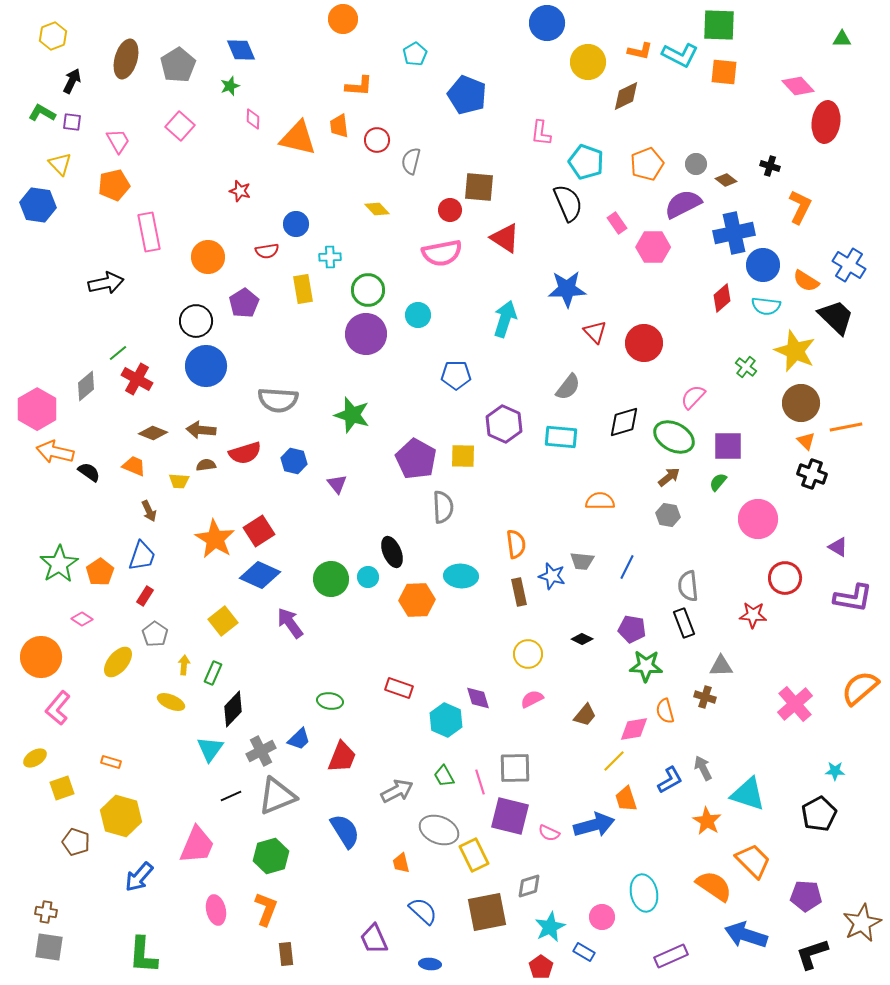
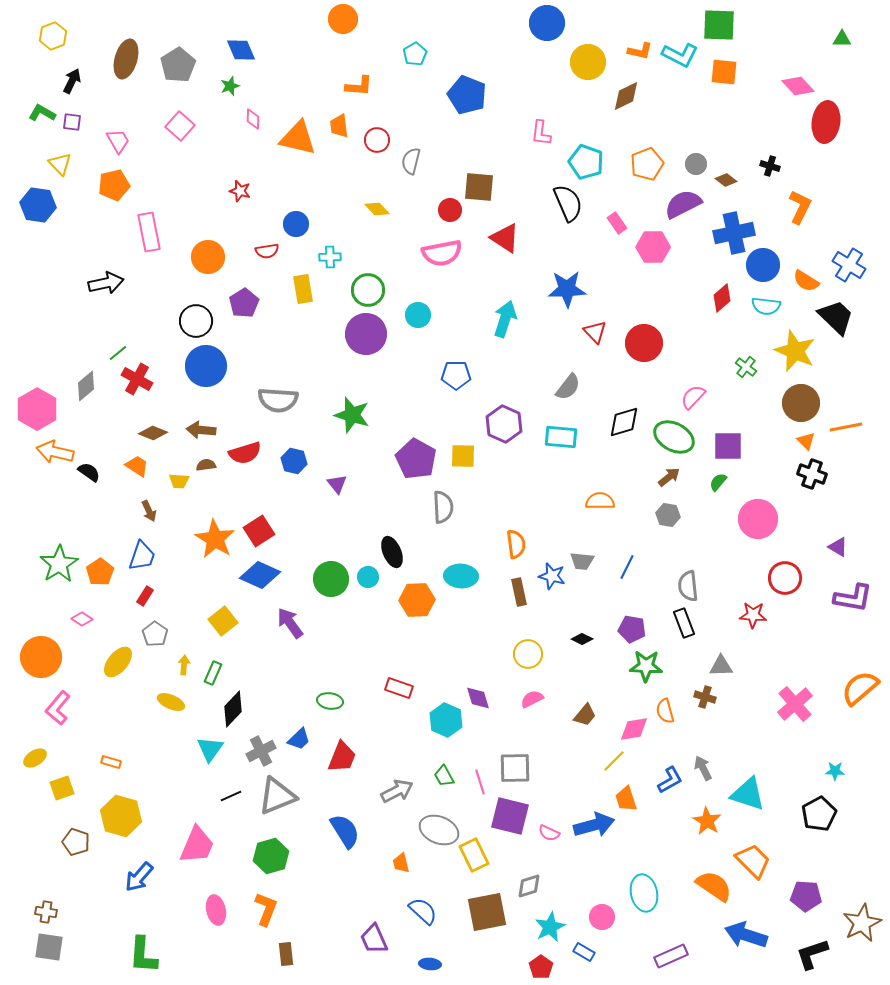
orange trapezoid at (134, 466): moved 3 px right; rotated 10 degrees clockwise
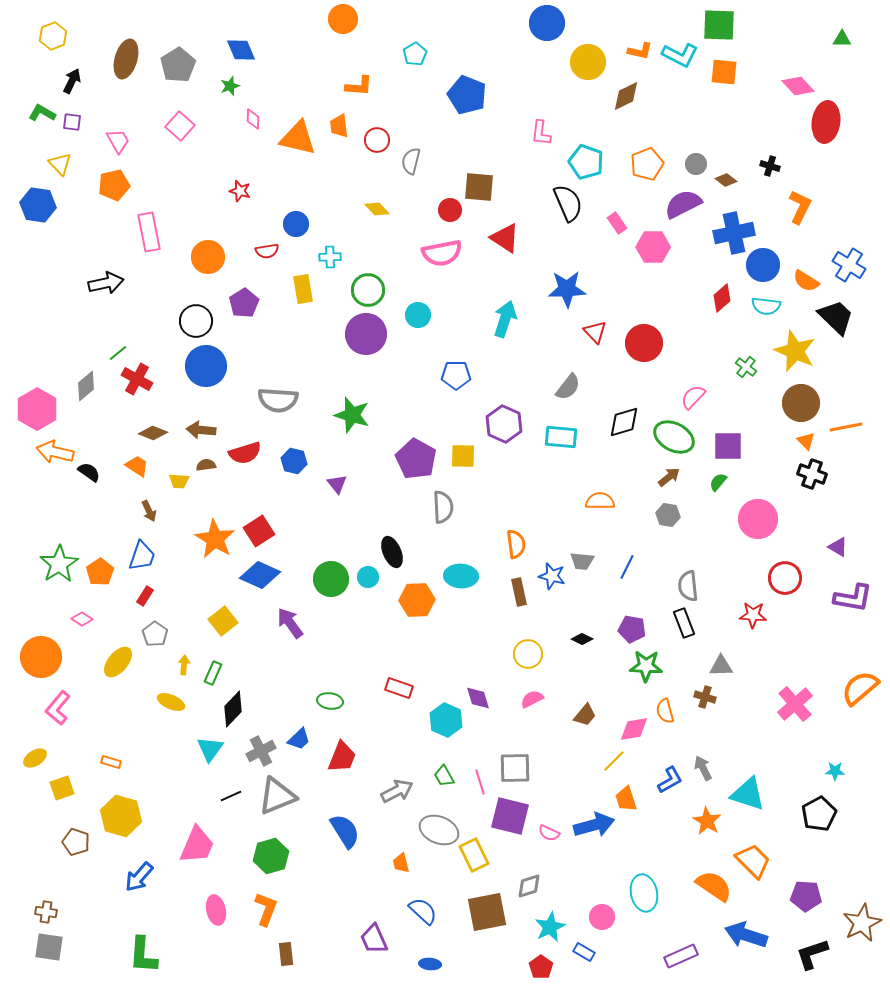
purple rectangle at (671, 956): moved 10 px right
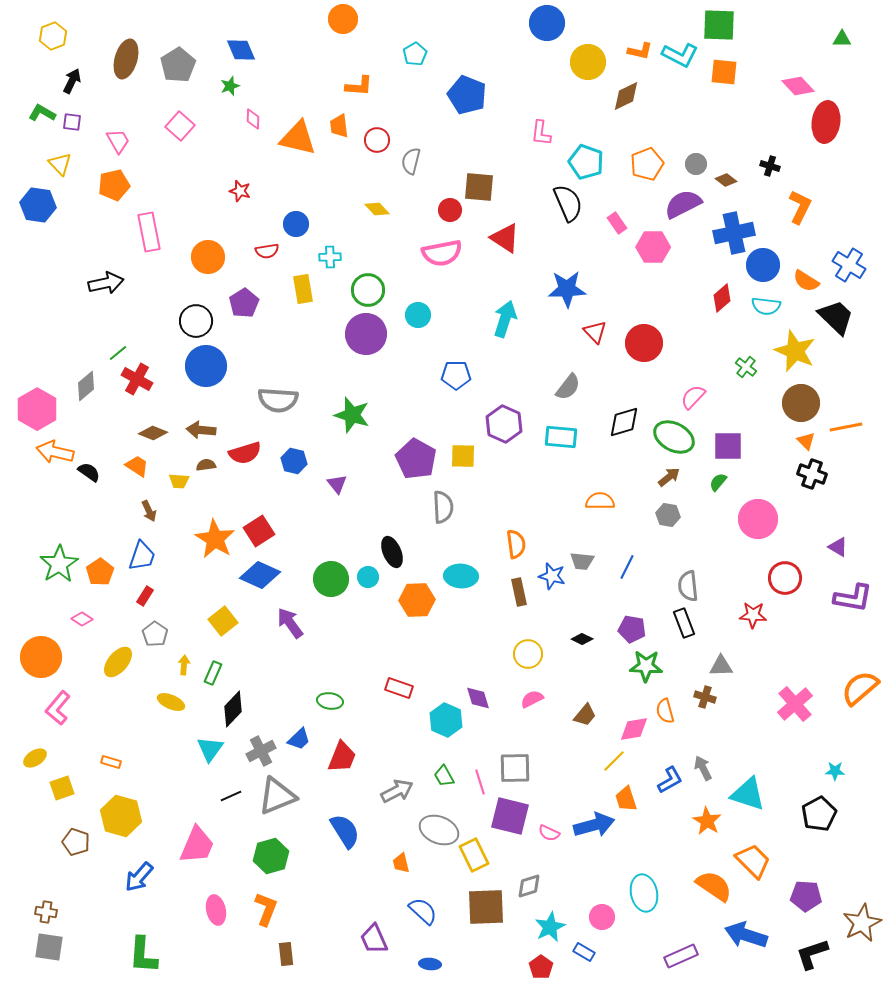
brown square at (487, 912): moved 1 px left, 5 px up; rotated 9 degrees clockwise
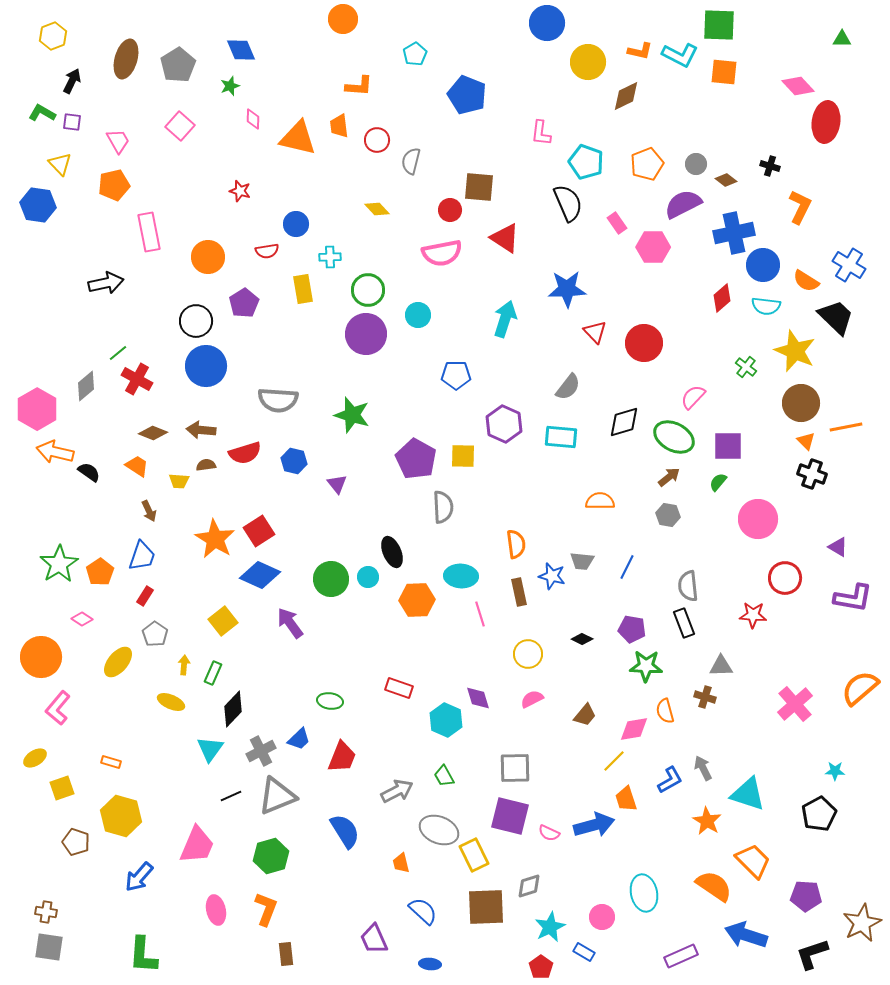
pink line at (480, 782): moved 168 px up
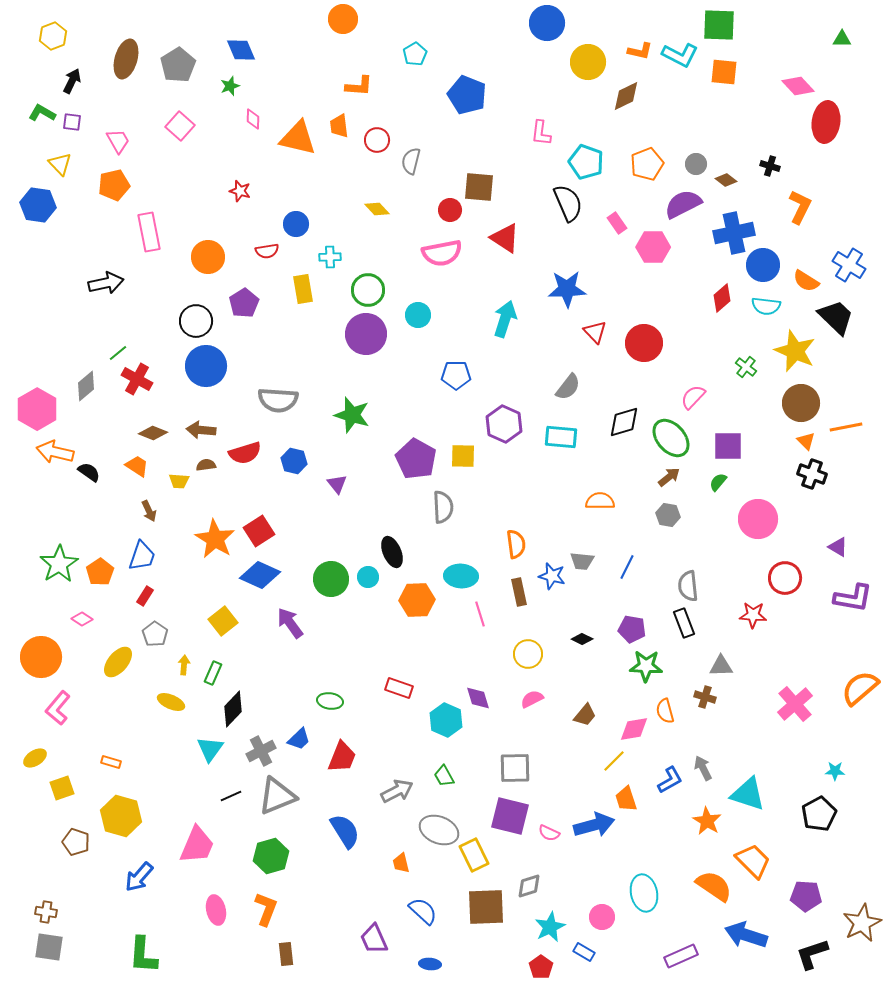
green ellipse at (674, 437): moved 3 px left, 1 px down; rotated 21 degrees clockwise
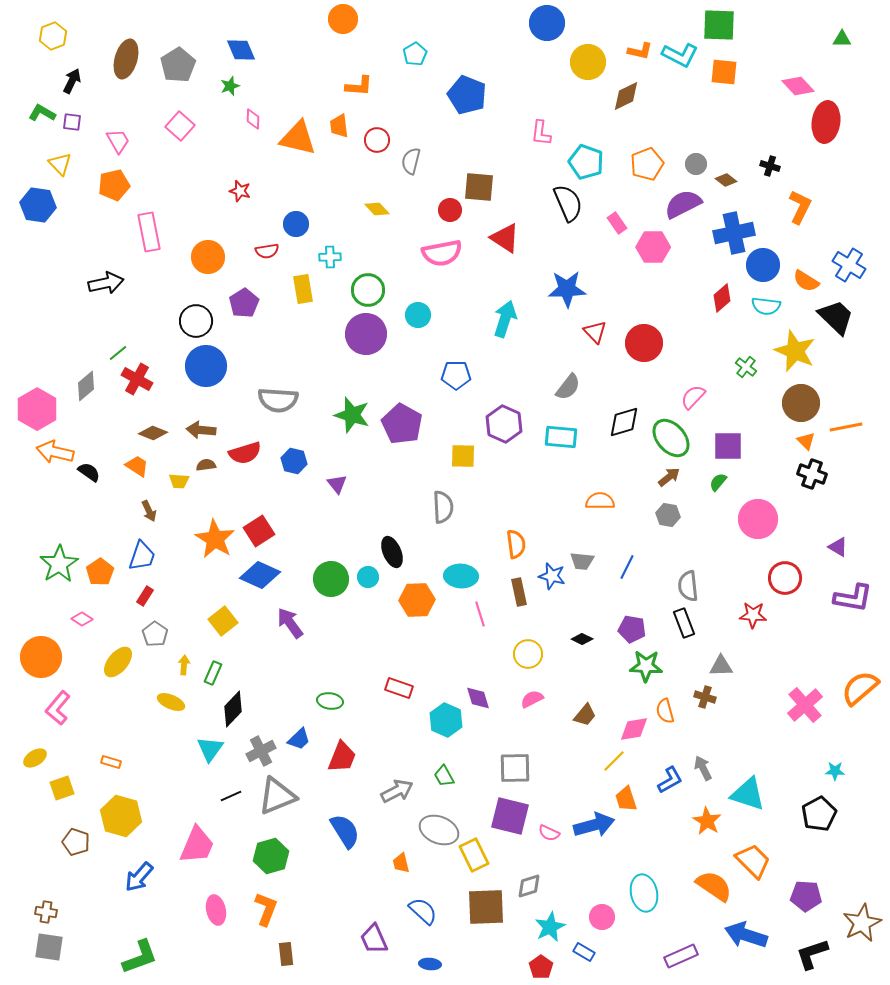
purple pentagon at (416, 459): moved 14 px left, 35 px up
pink cross at (795, 704): moved 10 px right, 1 px down
green L-shape at (143, 955): moved 3 px left, 2 px down; rotated 114 degrees counterclockwise
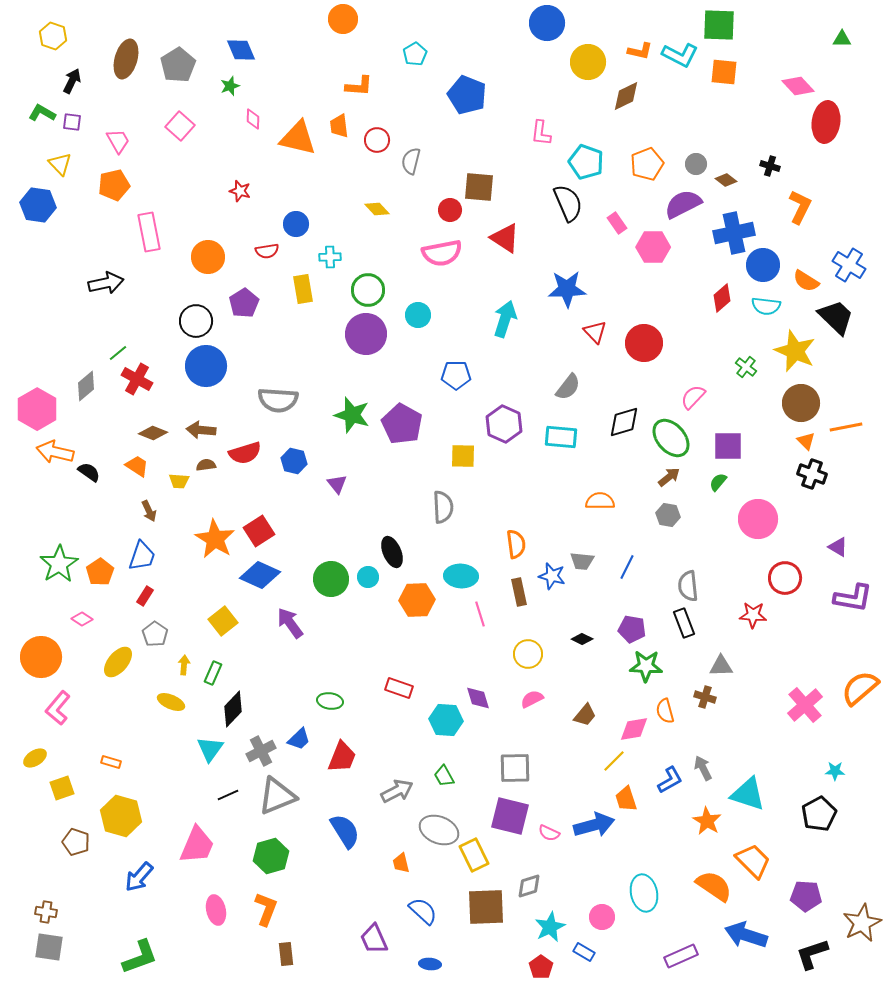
yellow hexagon at (53, 36): rotated 20 degrees counterclockwise
cyan hexagon at (446, 720): rotated 20 degrees counterclockwise
black line at (231, 796): moved 3 px left, 1 px up
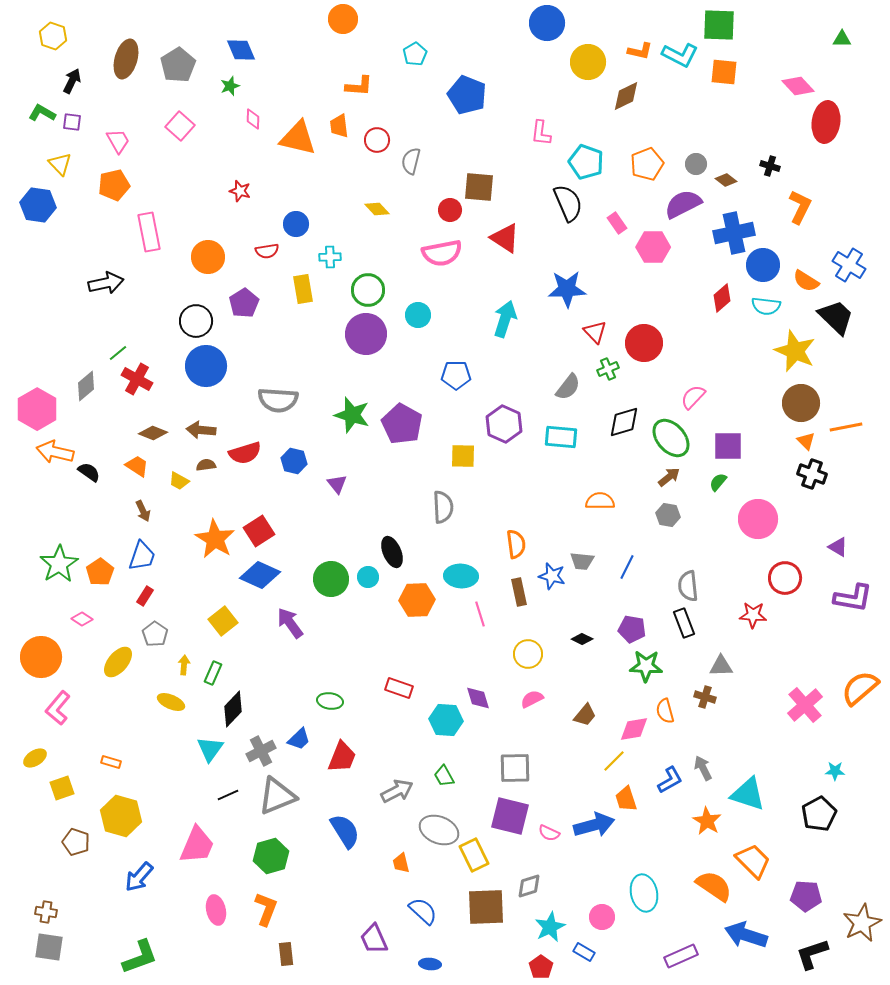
green cross at (746, 367): moved 138 px left, 2 px down; rotated 30 degrees clockwise
yellow trapezoid at (179, 481): rotated 25 degrees clockwise
brown arrow at (149, 511): moved 6 px left
